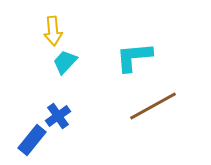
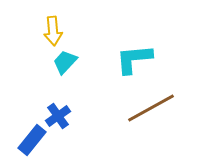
cyan L-shape: moved 2 px down
brown line: moved 2 px left, 2 px down
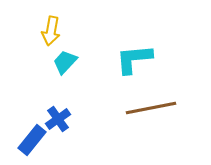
yellow arrow: moved 2 px left; rotated 16 degrees clockwise
brown line: rotated 18 degrees clockwise
blue cross: moved 3 px down
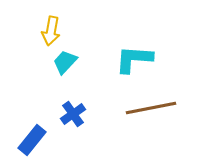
cyan L-shape: rotated 9 degrees clockwise
blue cross: moved 15 px right, 5 px up
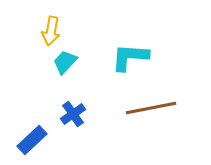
cyan L-shape: moved 4 px left, 2 px up
blue rectangle: rotated 8 degrees clockwise
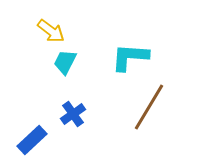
yellow arrow: rotated 64 degrees counterclockwise
cyan trapezoid: rotated 16 degrees counterclockwise
brown line: moved 2 px left, 1 px up; rotated 48 degrees counterclockwise
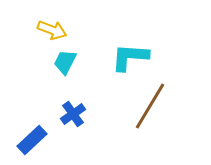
yellow arrow: moved 1 px right, 1 px up; rotated 16 degrees counterclockwise
brown line: moved 1 px right, 1 px up
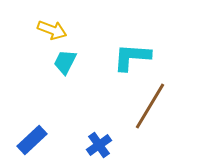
cyan L-shape: moved 2 px right
blue cross: moved 26 px right, 31 px down
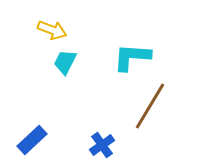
blue cross: moved 3 px right
